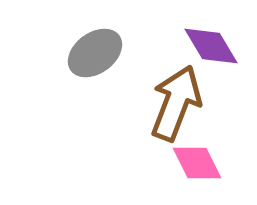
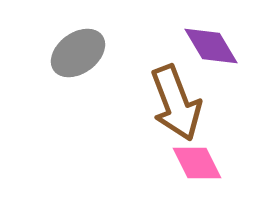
gray ellipse: moved 17 px left
brown arrow: rotated 138 degrees clockwise
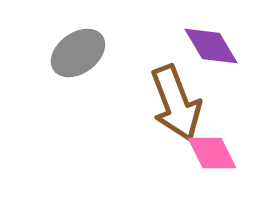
pink diamond: moved 15 px right, 10 px up
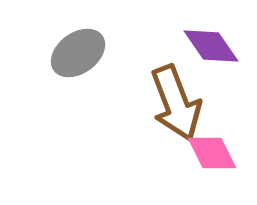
purple diamond: rotated 4 degrees counterclockwise
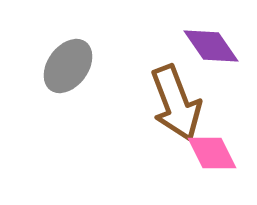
gray ellipse: moved 10 px left, 13 px down; rotated 18 degrees counterclockwise
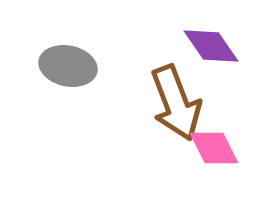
gray ellipse: rotated 66 degrees clockwise
pink diamond: moved 2 px right, 5 px up
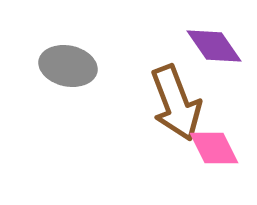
purple diamond: moved 3 px right
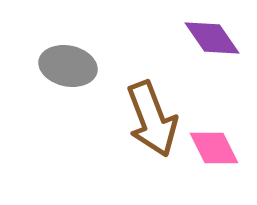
purple diamond: moved 2 px left, 8 px up
brown arrow: moved 24 px left, 16 px down
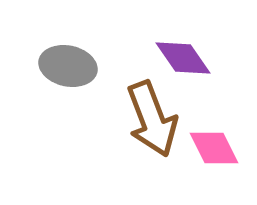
purple diamond: moved 29 px left, 20 px down
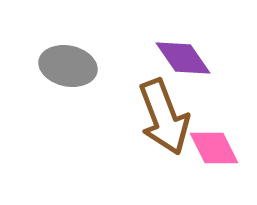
brown arrow: moved 12 px right, 2 px up
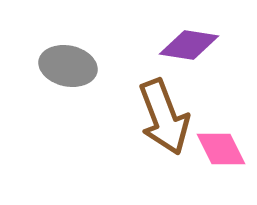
purple diamond: moved 6 px right, 13 px up; rotated 46 degrees counterclockwise
pink diamond: moved 7 px right, 1 px down
